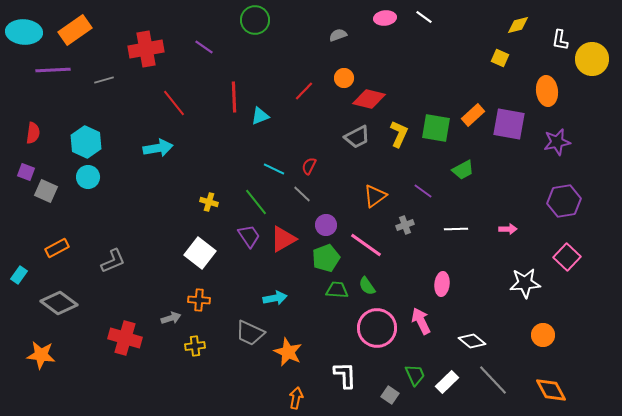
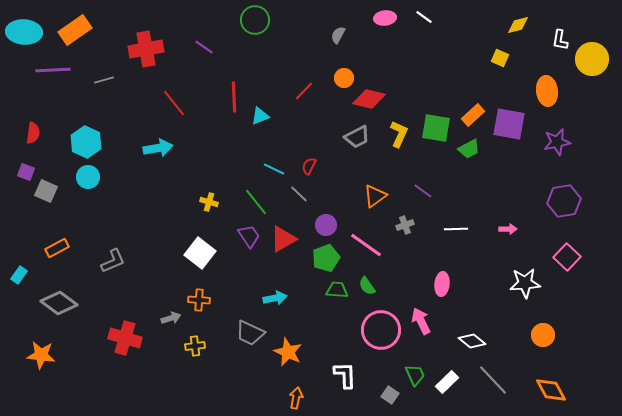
gray semicircle at (338, 35): rotated 42 degrees counterclockwise
green trapezoid at (463, 170): moved 6 px right, 21 px up
gray line at (302, 194): moved 3 px left
pink circle at (377, 328): moved 4 px right, 2 px down
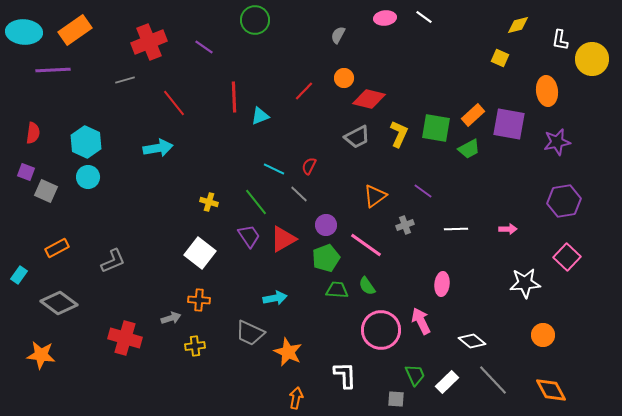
red cross at (146, 49): moved 3 px right, 7 px up; rotated 12 degrees counterclockwise
gray line at (104, 80): moved 21 px right
gray square at (390, 395): moved 6 px right, 4 px down; rotated 30 degrees counterclockwise
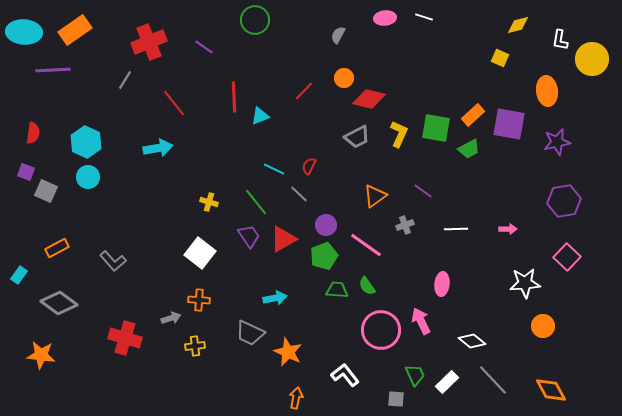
white line at (424, 17): rotated 18 degrees counterclockwise
gray line at (125, 80): rotated 42 degrees counterclockwise
green pentagon at (326, 258): moved 2 px left, 2 px up
gray L-shape at (113, 261): rotated 72 degrees clockwise
orange circle at (543, 335): moved 9 px up
white L-shape at (345, 375): rotated 36 degrees counterclockwise
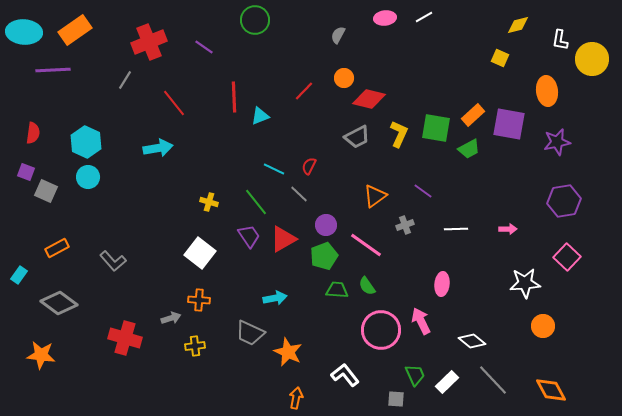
white line at (424, 17): rotated 48 degrees counterclockwise
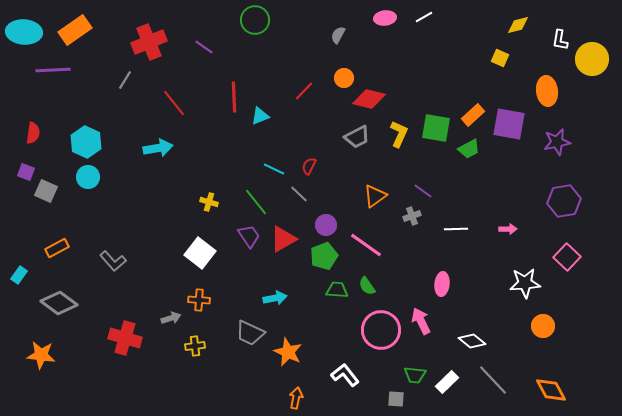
gray cross at (405, 225): moved 7 px right, 9 px up
green trapezoid at (415, 375): rotated 120 degrees clockwise
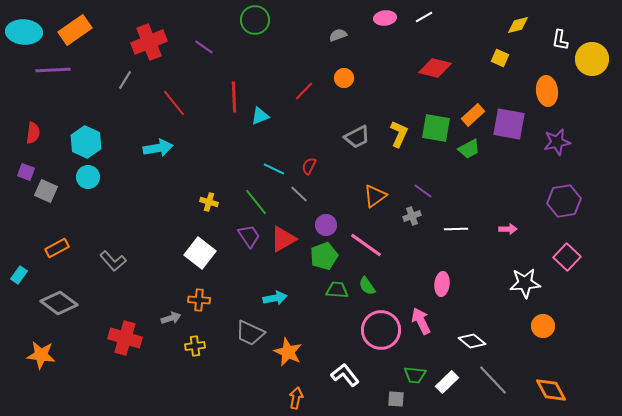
gray semicircle at (338, 35): rotated 42 degrees clockwise
red diamond at (369, 99): moved 66 px right, 31 px up
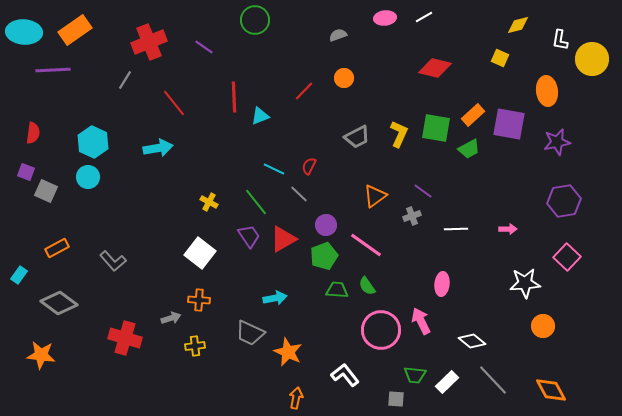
cyan hexagon at (86, 142): moved 7 px right
yellow cross at (209, 202): rotated 12 degrees clockwise
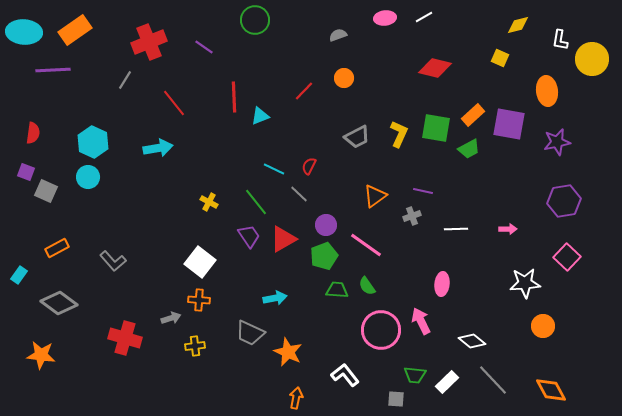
purple line at (423, 191): rotated 24 degrees counterclockwise
white square at (200, 253): moved 9 px down
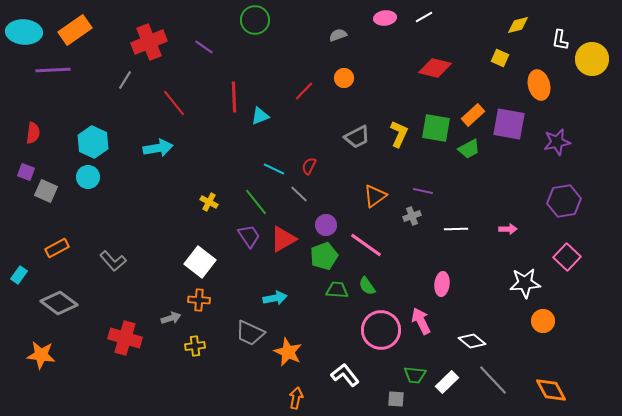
orange ellipse at (547, 91): moved 8 px left, 6 px up; rotated 8 degrees counterclockwise
orange circle at (543, 326): moved 5 px up
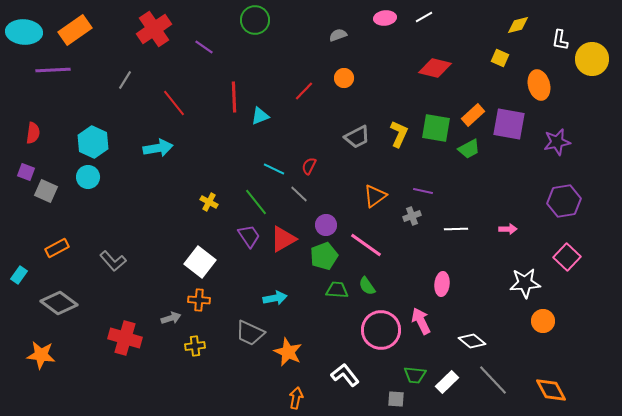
red cross at (149, 42): moved 5 px right, 13 px up; rotated 12 degrees counterclockwise
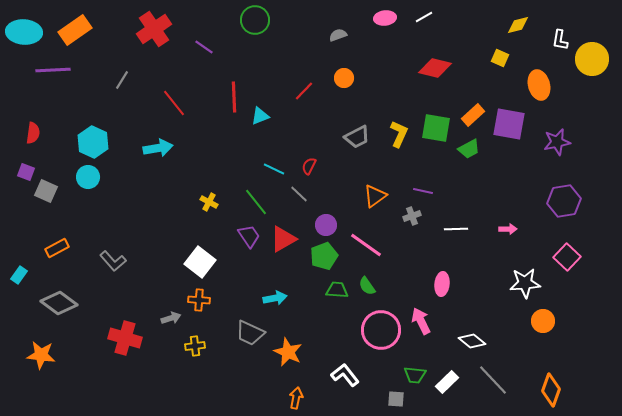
gray line at (125, 80): moved 3 px left
orange diamond at (551, 390): rotated 48 degrees clockwise
